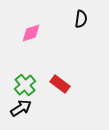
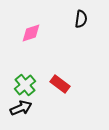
black arrow: rotated 10 degrees clockwise
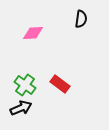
pink diamond: moved 2 px right; rotated 15 degrees clockwise
green cross: rotated 15 degrees counterclockwise
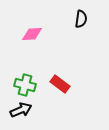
pink diamond: moved 1 px left, 1 px down
green cross: rotated 20 degrees counterclockwise
black arrow: moved 2 px down
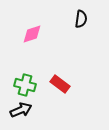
pink diamond: rotated 15 degrees counterclockwise
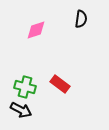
pink diamond: moved 4 px right, 4 px up
green cross: moved 2 px down
black arrow: rotated 50 degrees clockwise
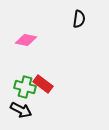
black semicircle: moved 2 px left
pink diamond: moved 10 px left, 10 px down; rotated 30 degrees clockwise
red rectangle: moved 17 px left
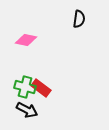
red rectangle: moved 2 px left, 4 px down
black arrow: moved 6 px right
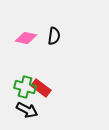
black semicircle: moved 25 px left, 17 px down
pink diamond: moved 2 px up
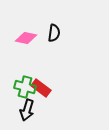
black semicircle: moved 3 px up
black arrow: rotated 80 degrees clockwise
